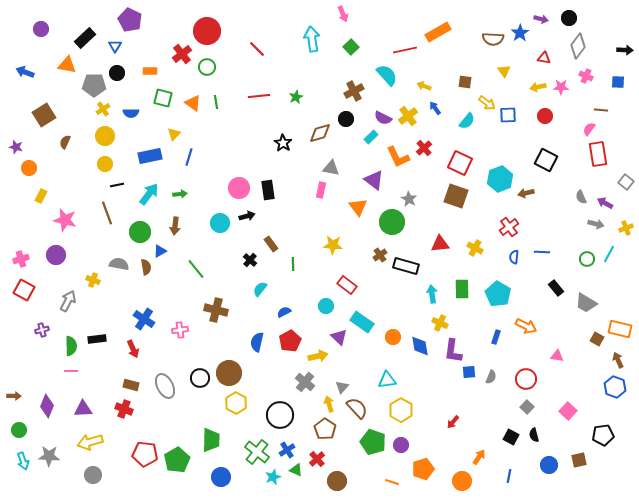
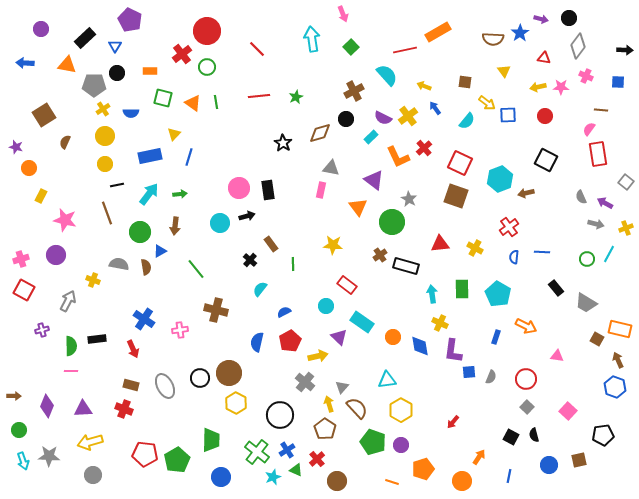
blue arrow at (25, 72): moved 9 px up; rotated 18 degrees counterclockwise
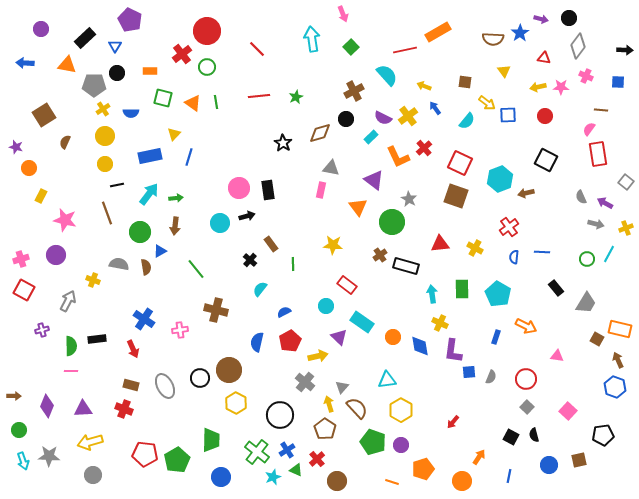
green arrow at (180, 194): moved 4 px left, 4 px down
gray trapezoid at (586, 303): rotated 90 degrees counterclockwise
brown circle at (229, 373): moved 3 px up
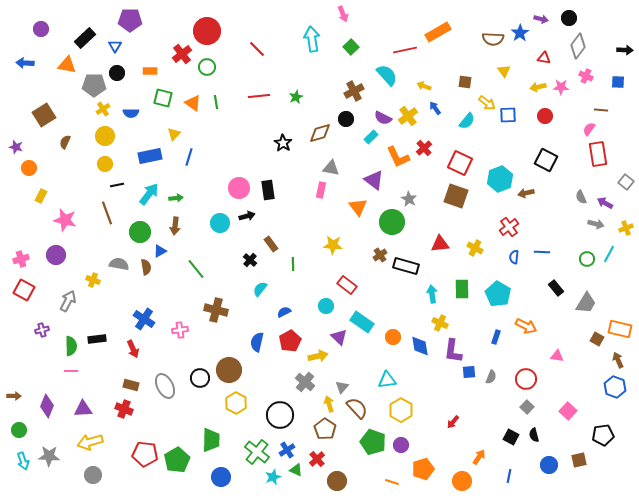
purple pentagon at (130, 20): rotated 25 degrees counterclockwise
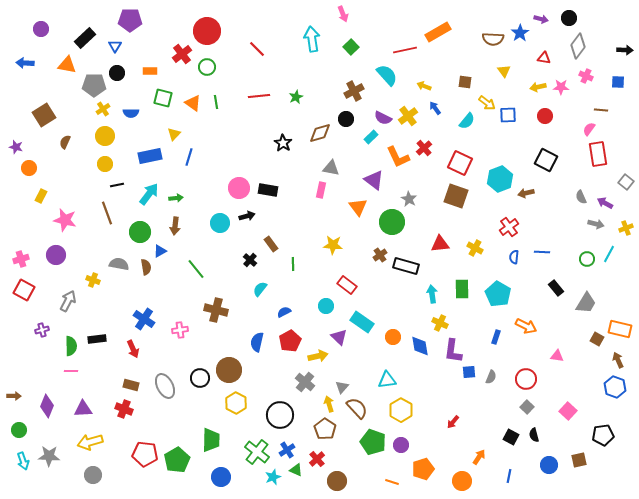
black rectangle at (268, 190): rotated 72 degrees counterclockwise
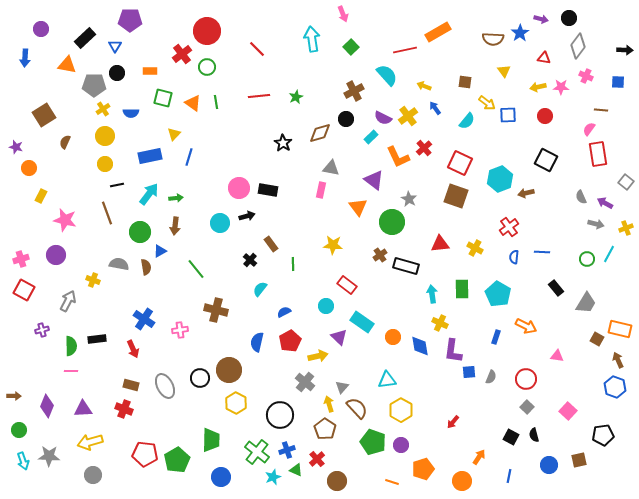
blue arrow at (25, 63): moved 5 px up; rotated 90 degrees counterclockwise
blue cross at (287, 450): rotated 14 degrees clockwise
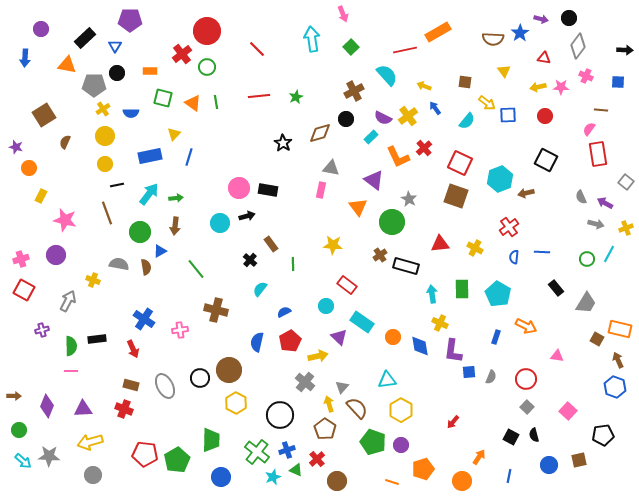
cyan arrow at (23, 461): rotated 30 degrees counterclockwise
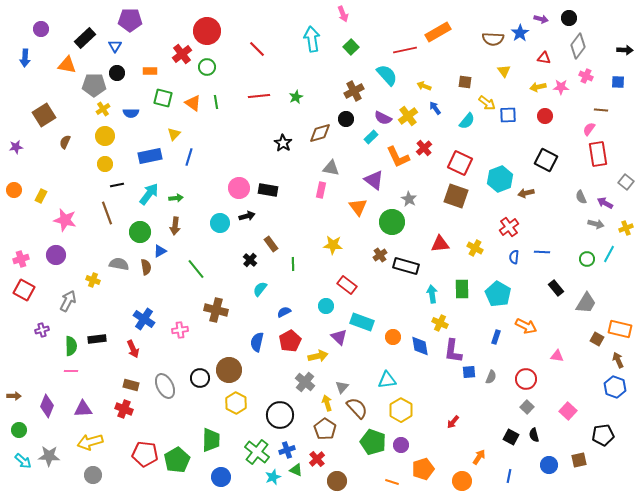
purple star at (16, 147): rotated 24 degrees counterclockwise
orange circle at (29, 168): moved 15 px left, 22 px down
cyan rectangle at (362, 322): rotated 15 degrees counterclockwise
yellow arrow at (329, 404): moved 2 px left, 1 px up
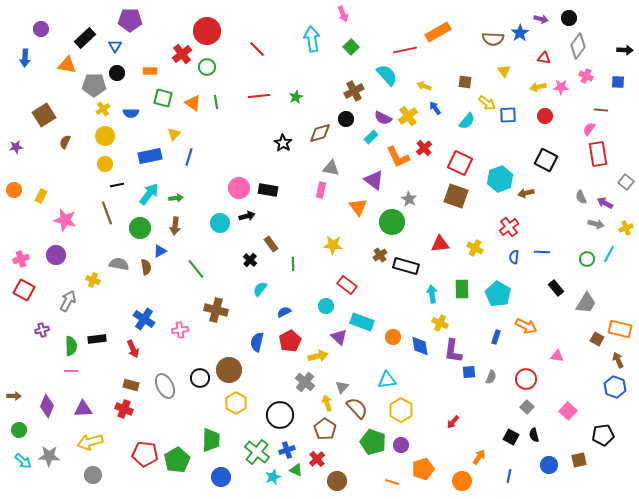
green circle at (140, 232): moved 4 px up
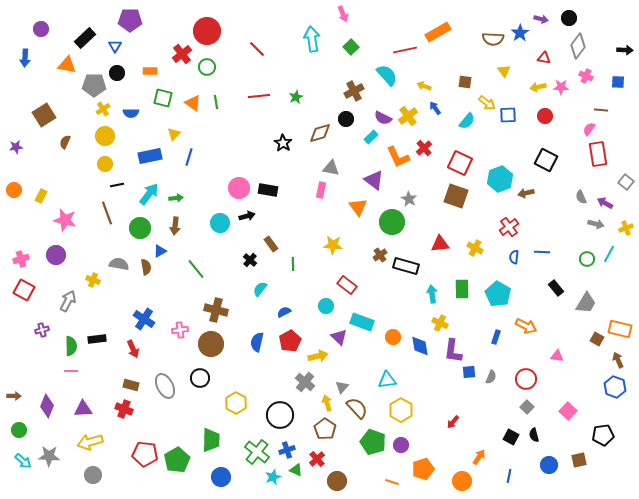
brown circle at (229, 370): moved 18 px left, 26 px up
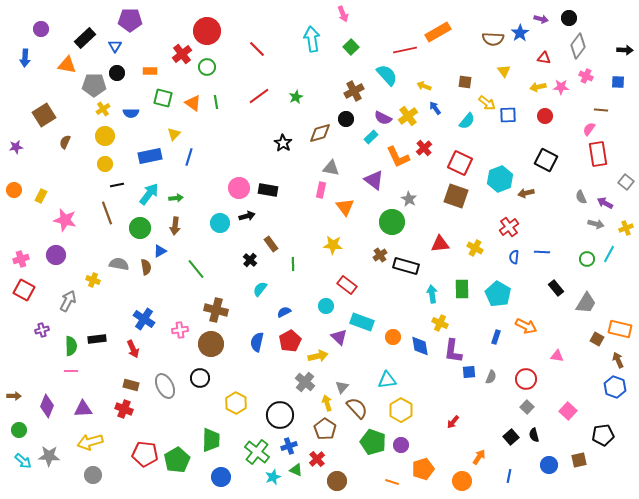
red line at (259, 96): rotated 30 degrees counterclockwise
orange triangle at (358, 207): moved 13 px left
black square at (511, 437): rotated 21 degrees clockwise
blue cross at (287, 450): moved 2 px right, 4 px up
